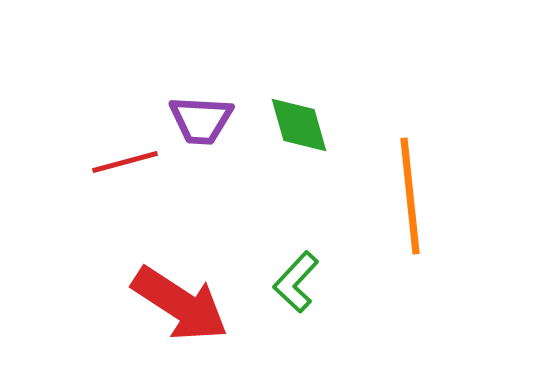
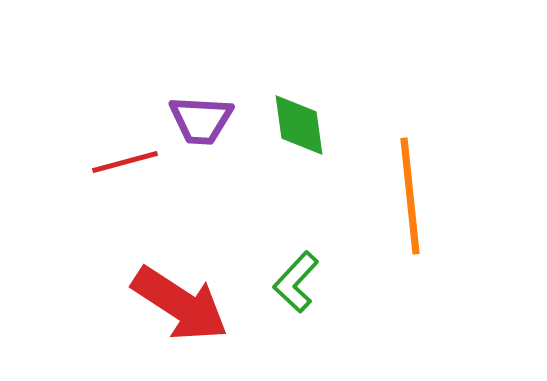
green diamond: rotated 8 degrees clockwise
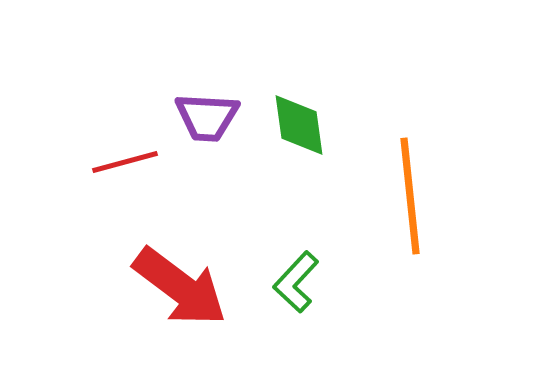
purple trapezoid: moved 6 px right, 3 px up
red arrow: moved 17 px up; rotated 4 degrees clockwise
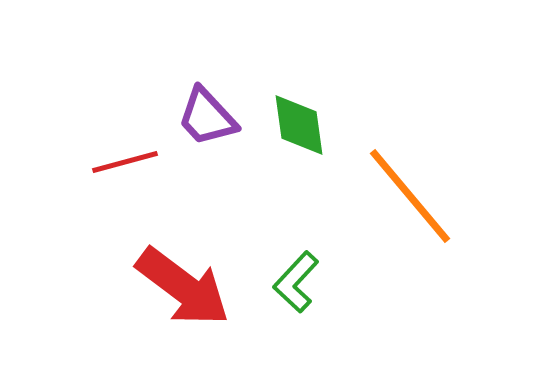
purple trapezoid: rotated 44 degrees clockwise
orange line: rotated 34 degrees counterclockwise
red arrow: moved 3 px right
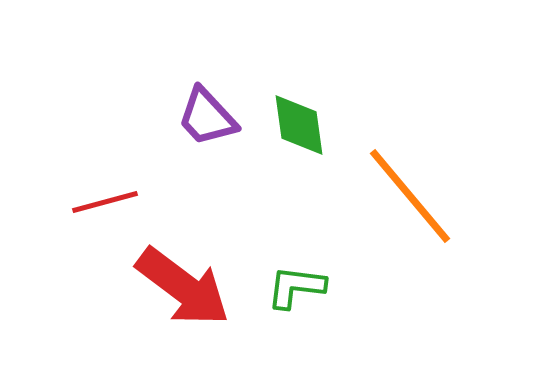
red line: moved 20 px left, 40 px down
green L-shape: moved 5 px down; rotated 54 degrees clockwise
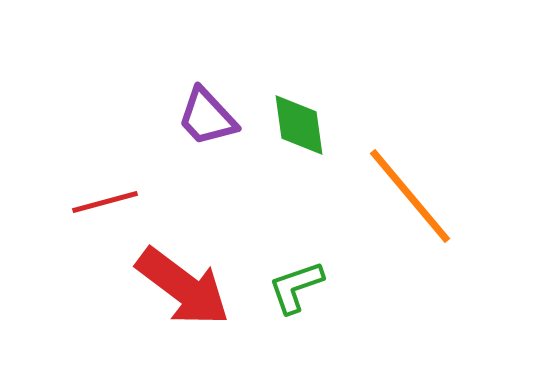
green L-shape: rotated 26 degrees counterclockwise
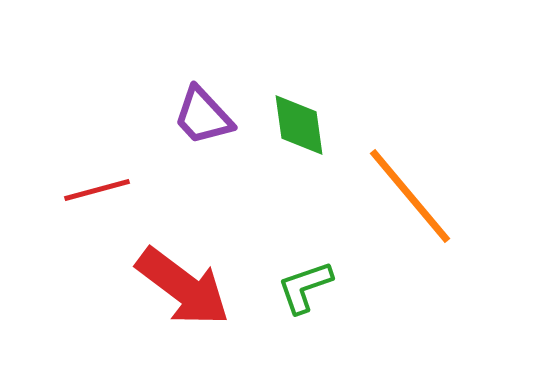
purple trapezoid: moved 4 px left, 1 px up
red line: moved 8 px left, 12 px up
green L-shape: moved 9 px right
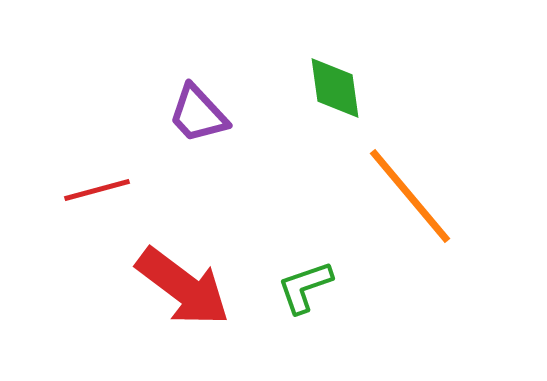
purple trapezoid: moved 5 px left, 2 px up
green diamond: moved 36 px right, 37 px up
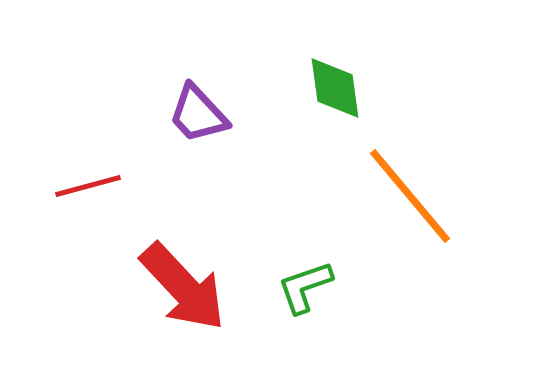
red line: moved 9 px left, 4 px up
red arrow: rotated 10 degrees clockwise
